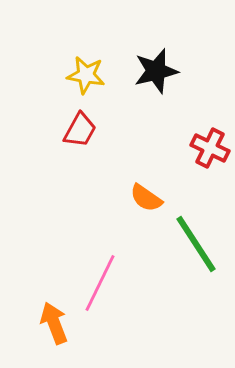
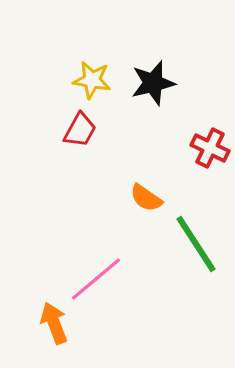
black star: moved 3 px left, 12 px down
yellow star: moved 6 px right, 5 px down
pink line: moved 4 px left, 4 px up; rotated 24 degrees clockwise
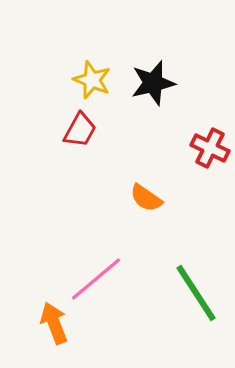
yellow star: rotated 12 degrees clockwise
green line: moved 49 px down
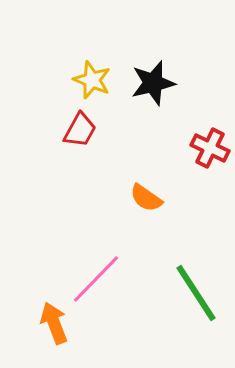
pink line: rotated 6 degrees counterclockwise
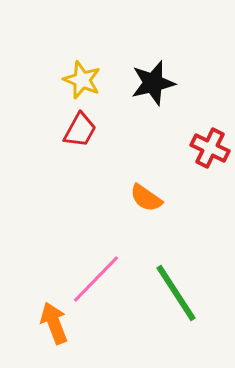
yellow star: moved 10 px left
green line: moved 20 px left
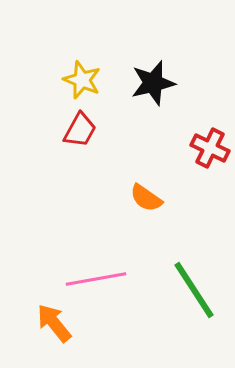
pink line: rotated 36 degrees clockwise
green line: moved 18 px right, 3 px up
orange arrow: rotated 18 degrees counterclockwise
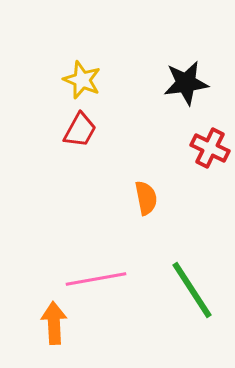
black star: moved 33 px right; rotated 6 degrees clockwise
orange semicircle: rotated 136 degrees counterclockwise
green line: moved 2 px left
orange arrow: rotated 36 degrees clockwise
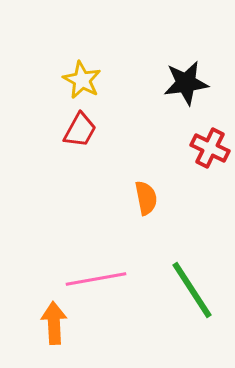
yellow star: rotated 6 degrees clockwise
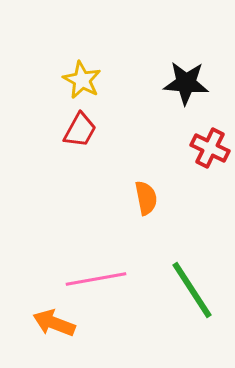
black star: rotated 12 degrees clockwise
orange arrow: rotated 66 degrees counterclockwise
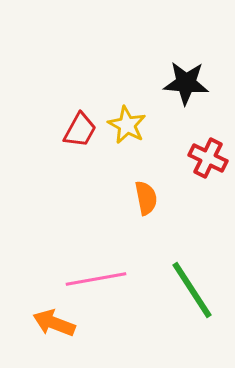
yellow star: moved 45 px right, 45 px down
red cross: moved 2 px left, 10 px down
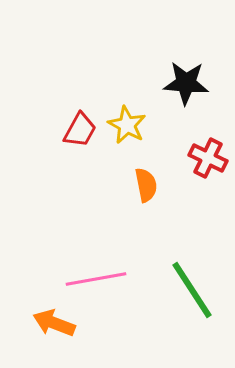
orange semicircle: moved 13 px up
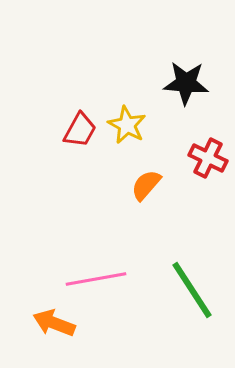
orange semicircle: rotated 128 degrees counterclockwise
